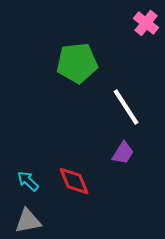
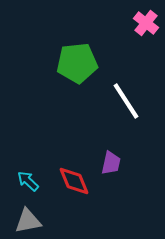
white line: moved 6 px up
purple trapezoid: moved 12 px left, 10 px down; rotated 20 degrees counterclockwise
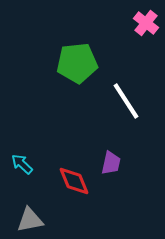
cyan arrow: moved 6 px left, 17 px up
gray triangle: moved 2 px right, 1 px up
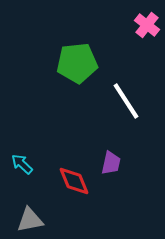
pink cross: moved 1 px right, 2 px down
